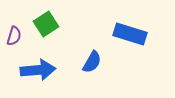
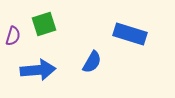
green square: moved 2 px left; rotated 15 degrees clockwise
purple semicircle: moved 1 px left
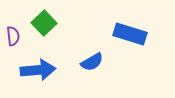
green square: moved 1 px up; rotated 25 degrees counterclockwise
purple semicircle: rotated 24 degrees counterclockwise
blue semicircle: rotated 30 degrees clockwise
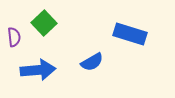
purple semicircle: moved 1 px right, 1 px down
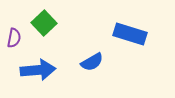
purple semicircle: moved 1 px down; rotated 18 degrees clockwise
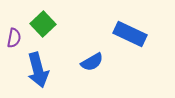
green square: moved 1 px left, 1 px down
blue rectangle: rotated 8 degrees clockwise
blue arrow: rotated 80 degrees clockwise
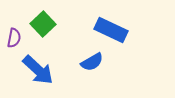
blue rectangle: moved 19 px left, 4 px up
blue arrow: rotated 32 degrees counterclockwise
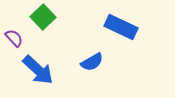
green square: moved 7 px up
blue rectangle: moved 10 px right, 3 px up
purple semicircle: rotated 54 degrees counterclockwise
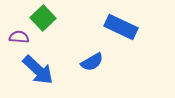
green square: moved 1 px down
purple semicircle: moved 5 px right, 1 px up; rotated 42 degrees counterclockwise
